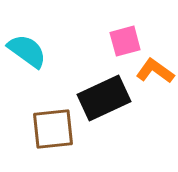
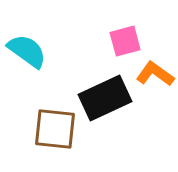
orange L-shape: moved 3 px down
black rectangle: moved 1 px right
brown square: moved 2 px right; rotated 12 degrees clockwise
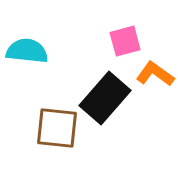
cyan semicircle: rotated 30 degrees counterclockwise
black rectangle: rotated 24 degrees counterclockwise
brown square: moved 2 px right, 1 px up
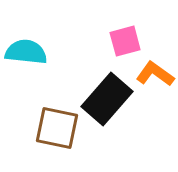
cyan semicircle: moved 1 px left, 1 px down
black rectangle: moved 2 px right, 1 px down
brown square: rotated 6 degrees clockwise
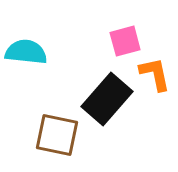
orange L-shape: rotated 42 degrees clockwise
brown square: moved 7 px down
